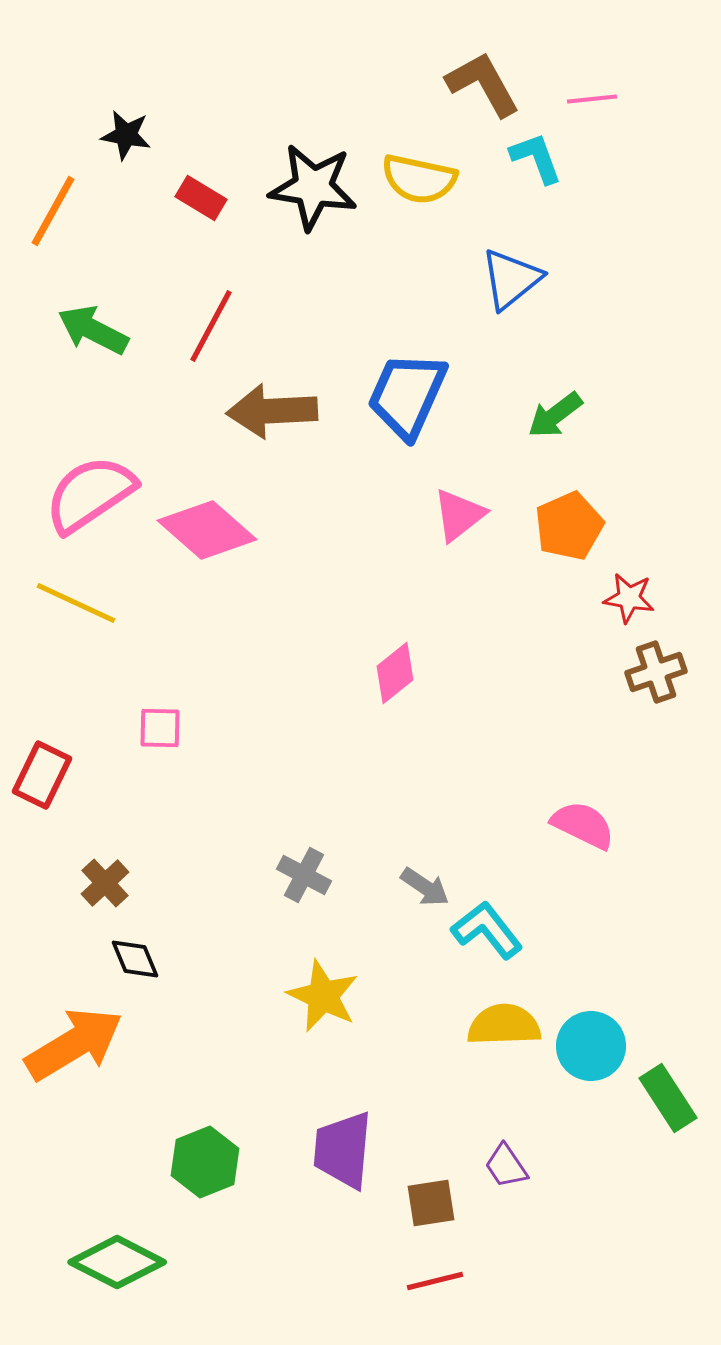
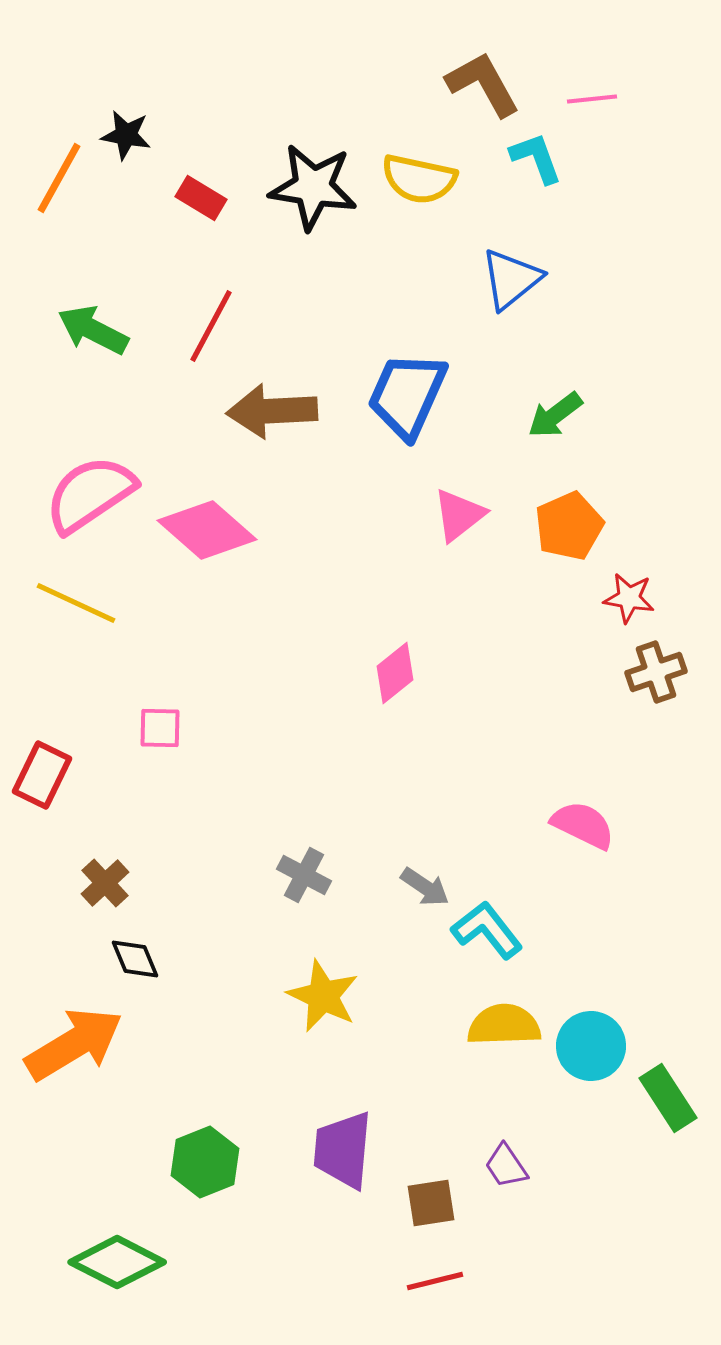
orange line at (53, 211): moved 6 px right, 33 px up
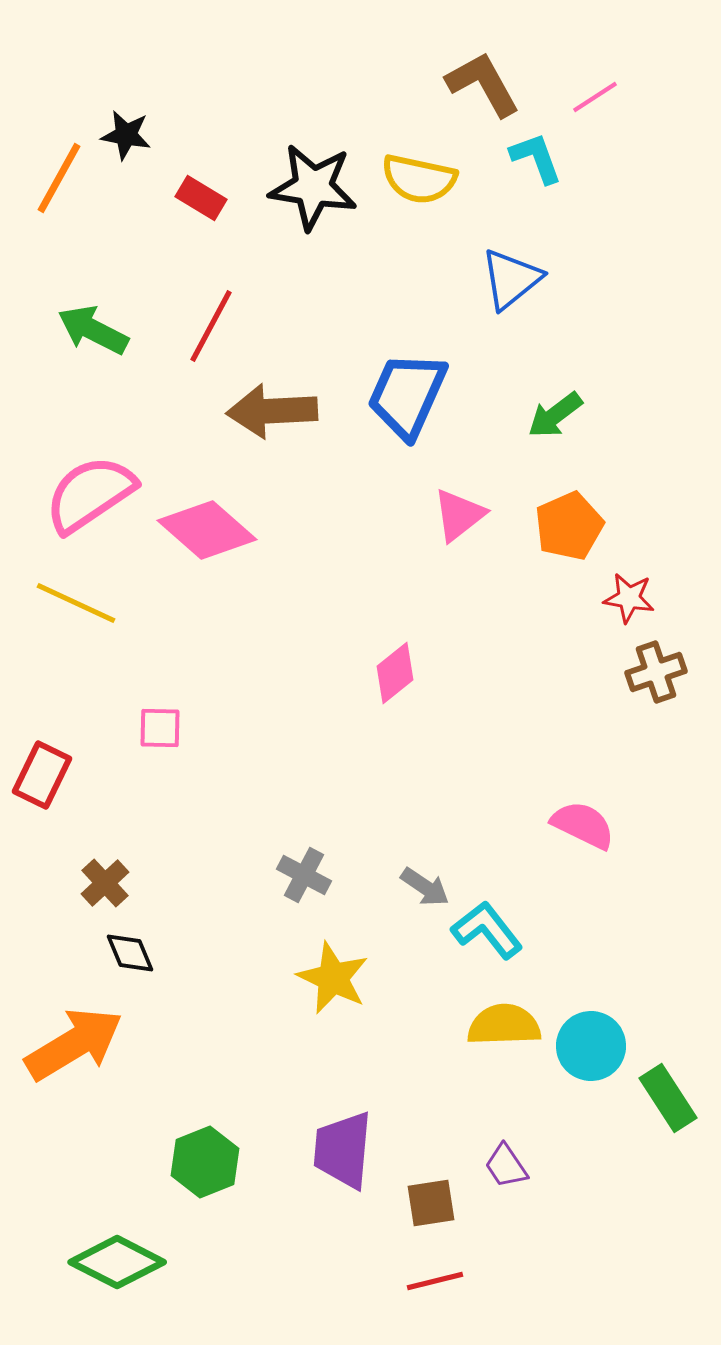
pink line at (592, 99): moved 3 px right, 2 px up; rotated 27 degrees counterclockwise
black diamond at (135, 959): moved 5 px left, 6 px up
yellow star at (323, 996): moved 10 px right, 18 px up
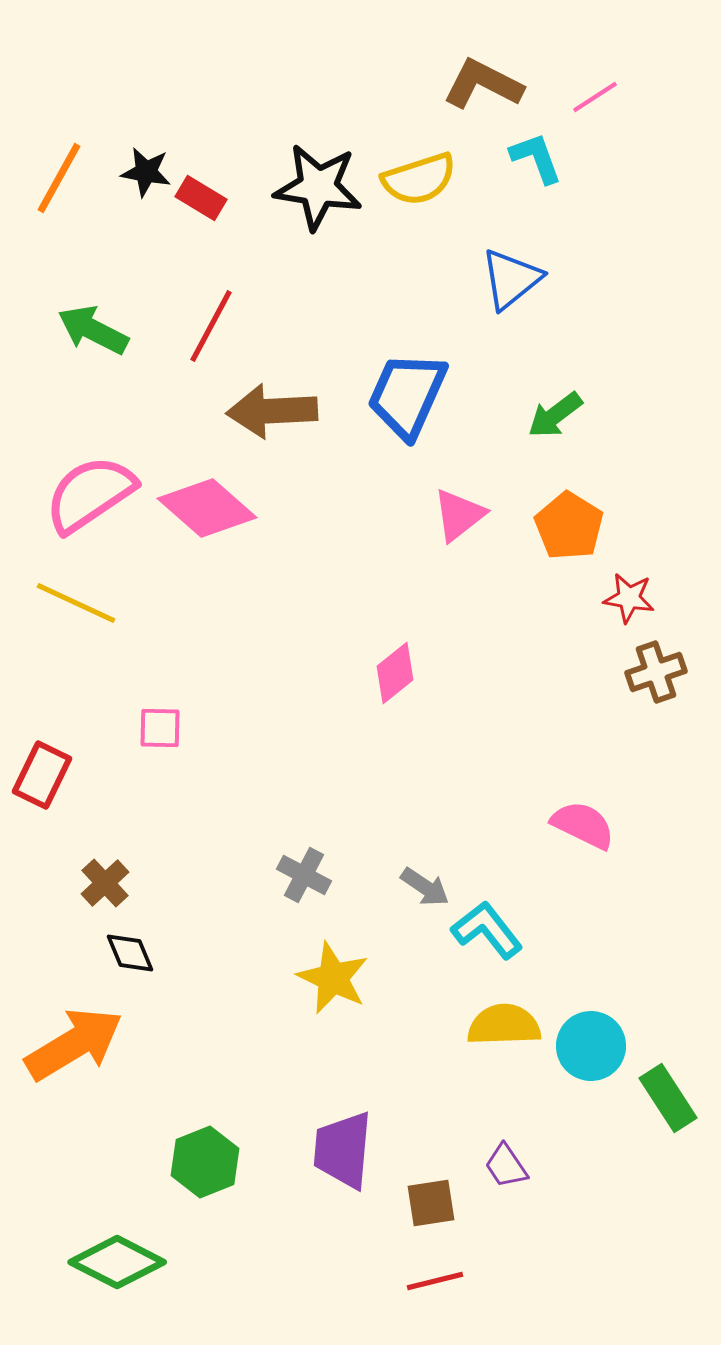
brown L-shape at (483, 84): rotated 34 degrees counterclockwise
black star at (126, 135): moved 20 px right, 37 px down
yellow semicircle at (419, 179): rotated 30 degrees counterclockwise
black star at (313, 187): moved 5 px right
orange pentagon at (569, 526): rotated 16 degrees counterclockwise
pink diamond at (207, 530): moved 22 px up
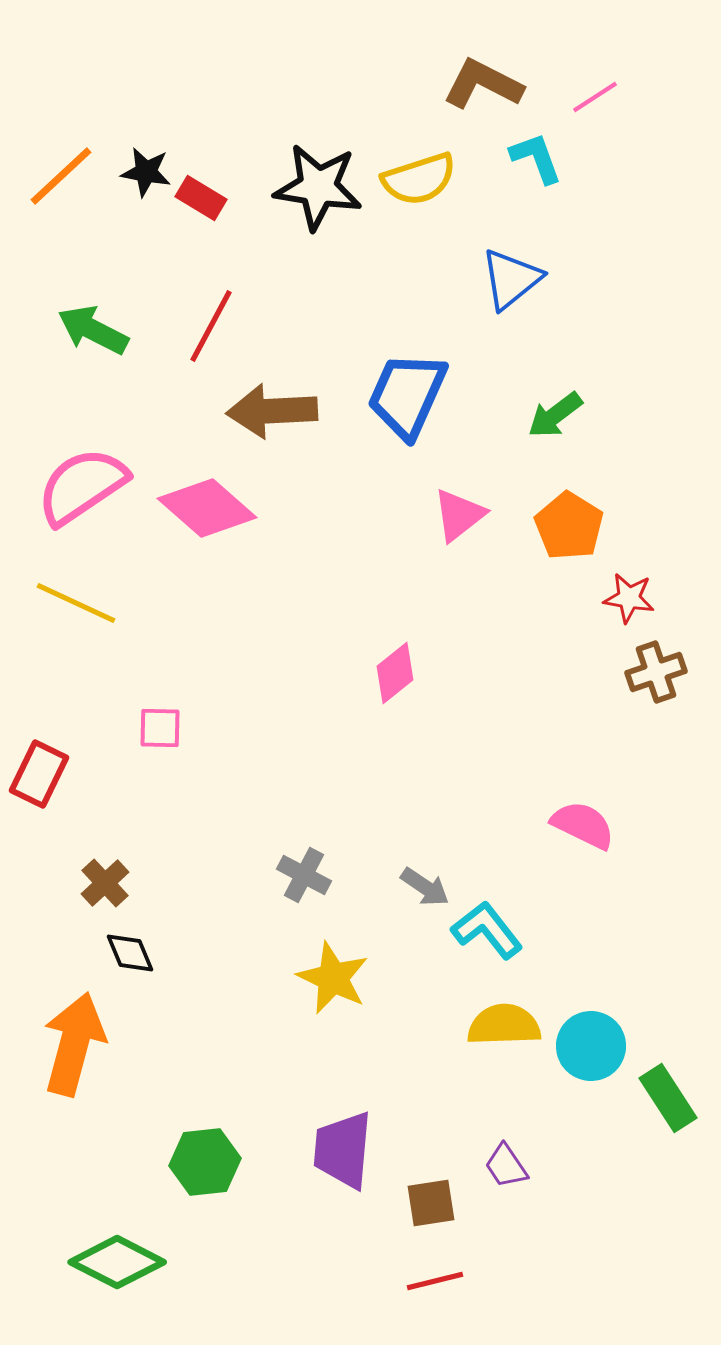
orange line at (59, 178): moved 2 px right, 2 px up; rotated 18 degrees clockwise
pink semicircle at (90, 494): moved 8 px left, 8 px up
red rectangle at (42, 775): moved 3 px left, 1 px up
orange arrow at (74, 1044): rotated 44 degrees counterclockwise
green hexagon at (205, 1162): rotated 16 degrees clockwise
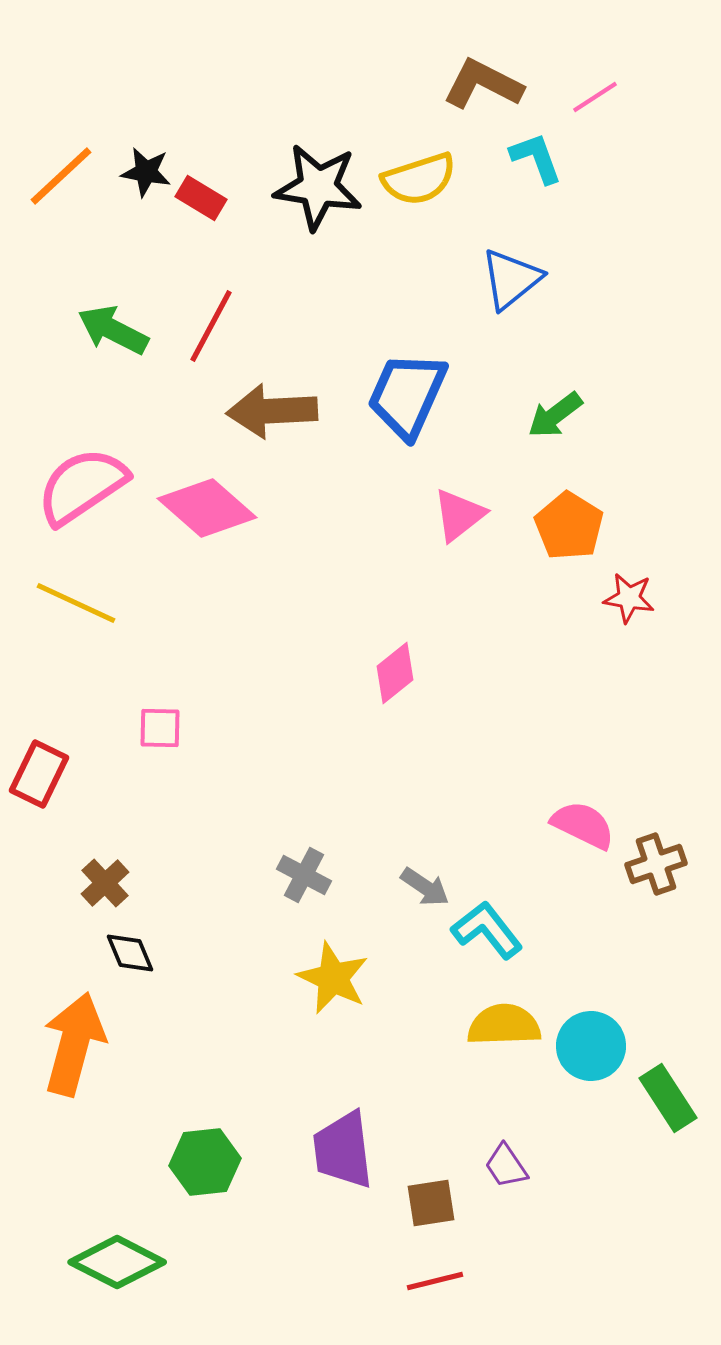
green arrow at (93, 330): moved 20 px right
brown cross at (656, 672): moved 192 px down
purple trapezoid at (343, 1150): rotated 12 degrees counterclockwise
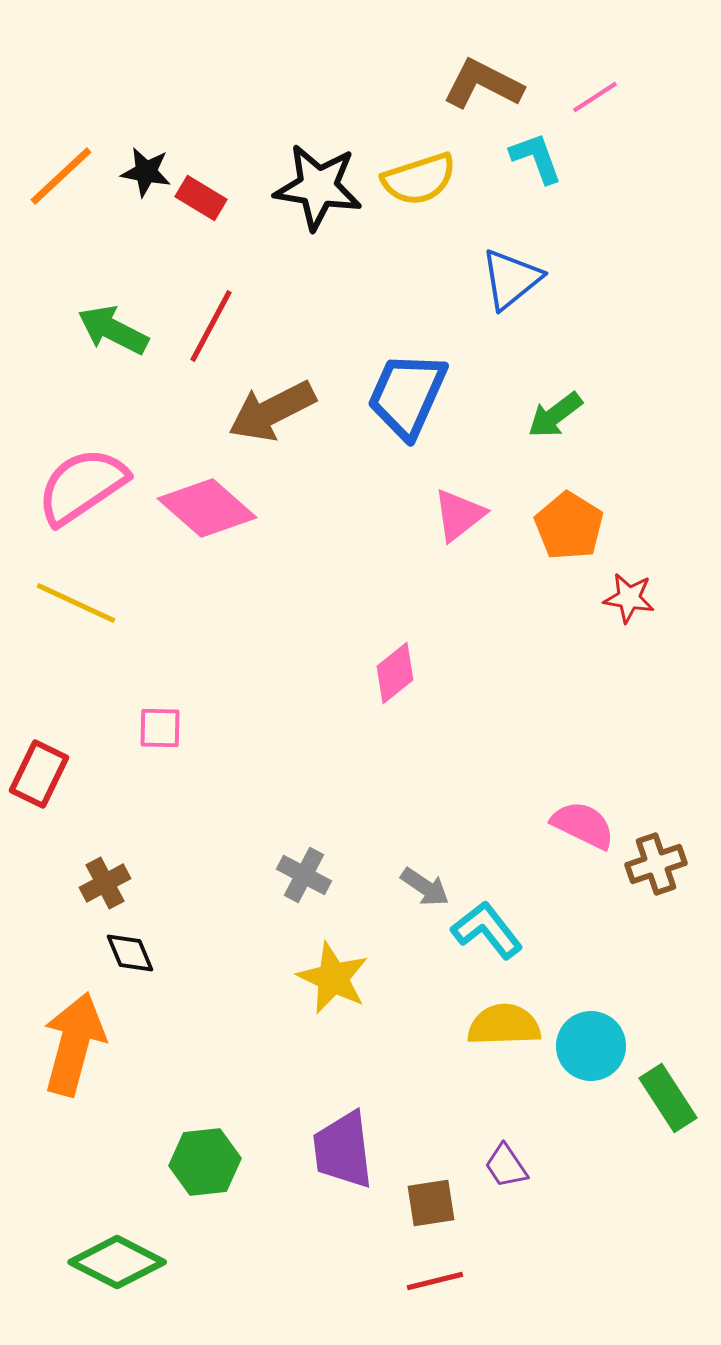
brown arrow at (272, 411): rotated 24 degrees counterclockwise
brown cross at (105, 883): rotated 15 degrees clockwise
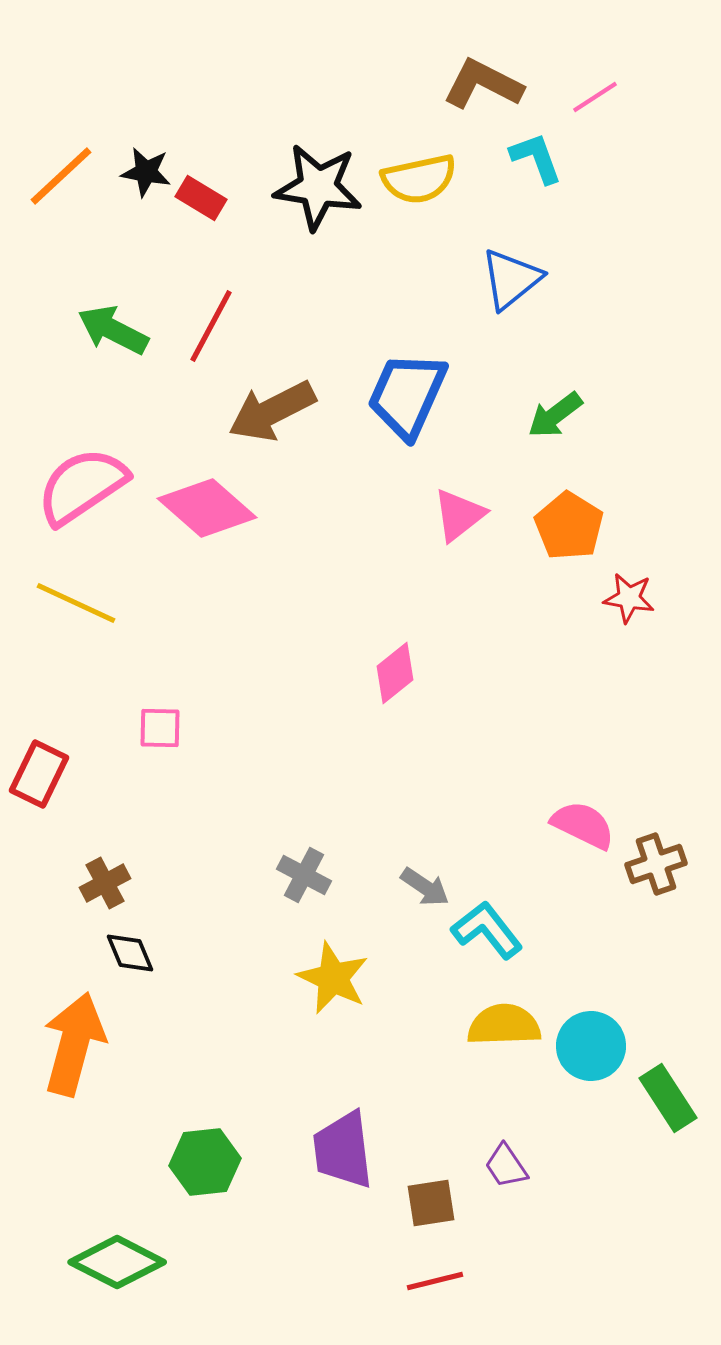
yellow semicircle at (419, 179): rotated 6 degrees clockwise
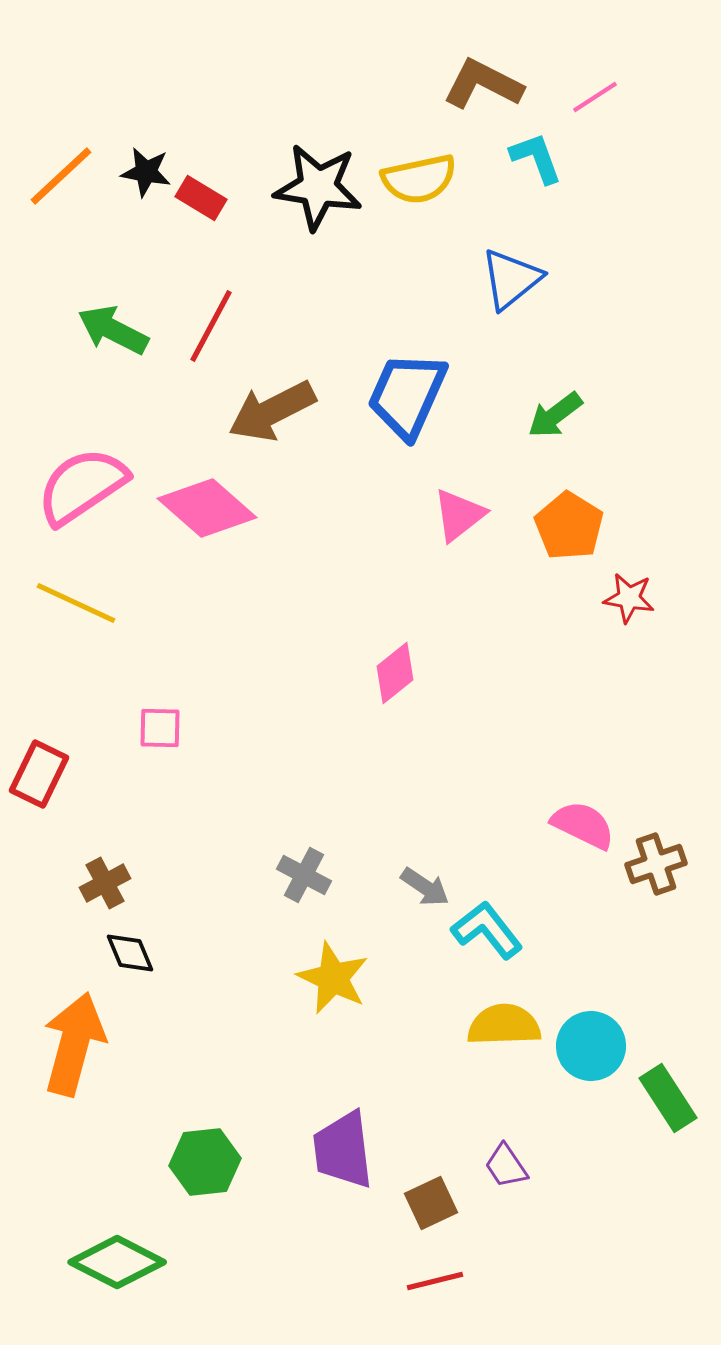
brown square at (431, 1203): rotated 16 degrees counterclockwise
